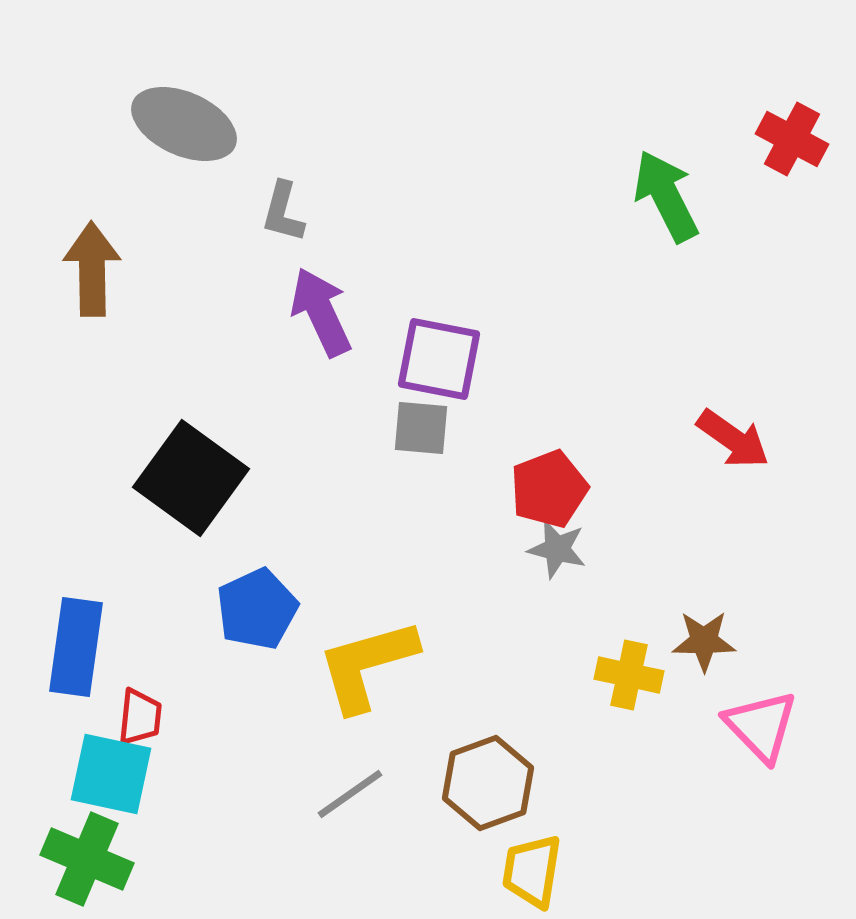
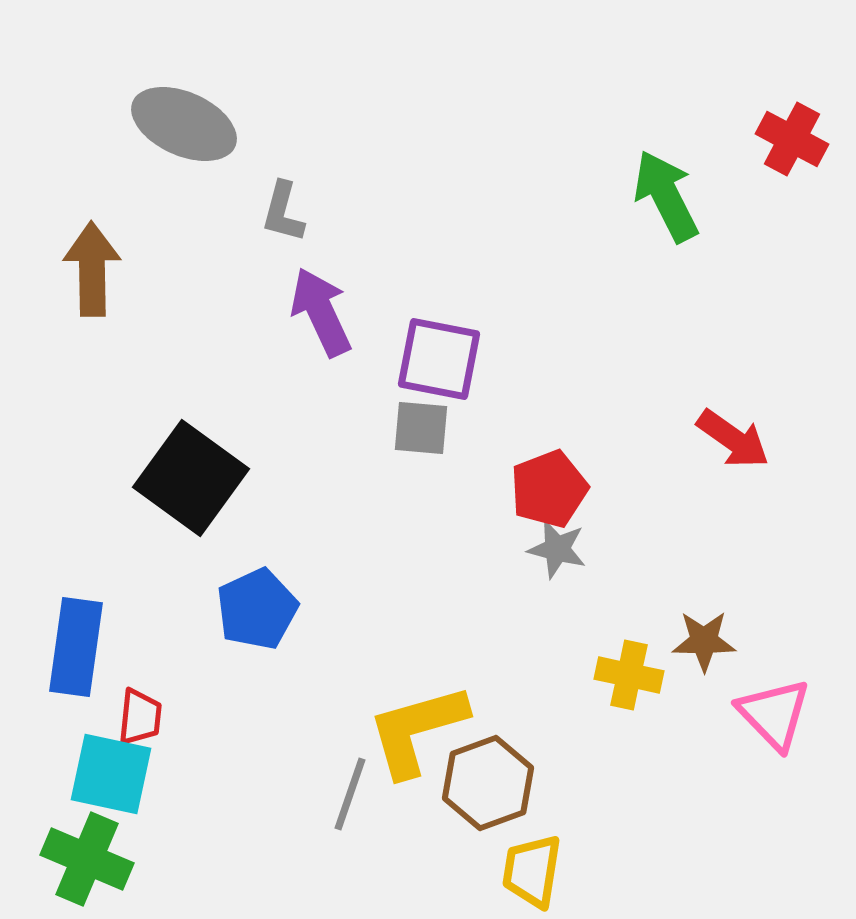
yellow L-shape: moved 50 px right, 65 px down
pink triangle: moved 13 px right, 12 px up
gray line: rotated 36 degrees counterclockwise
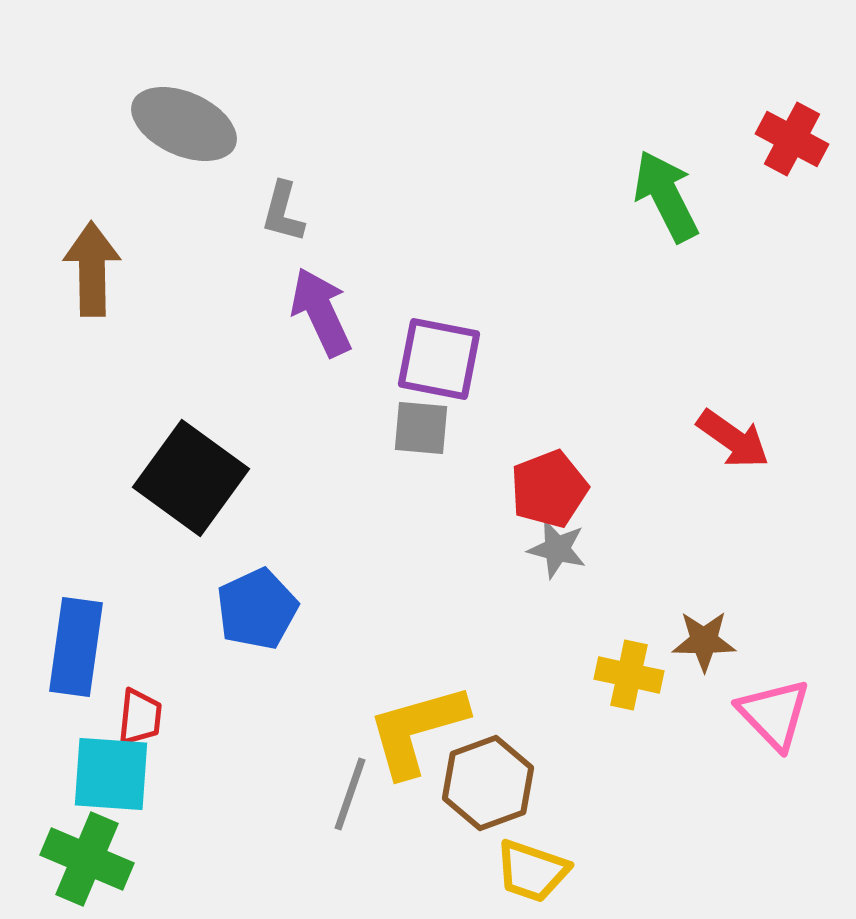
cyan square: rotated 8 degrees counterclockwise
yellow trapezoid: rotated 80 degrees counterclockwise
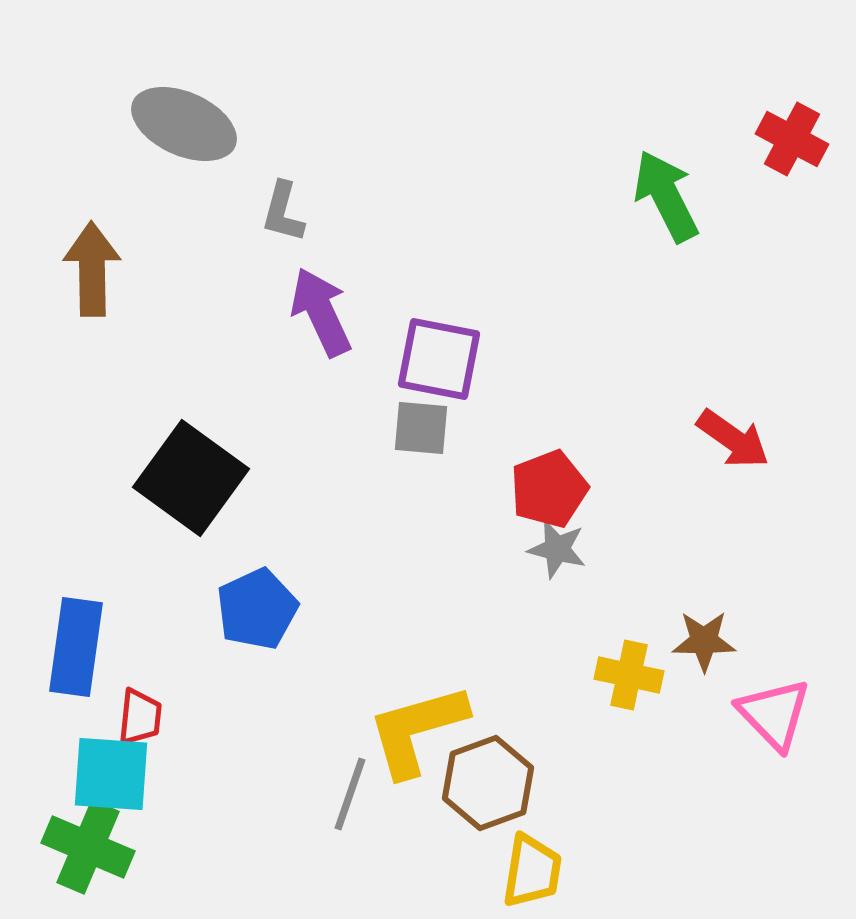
green cross: moved 1 px right, 12 px up
yellow trapezoid: rotated 100 degrees counterclockwise
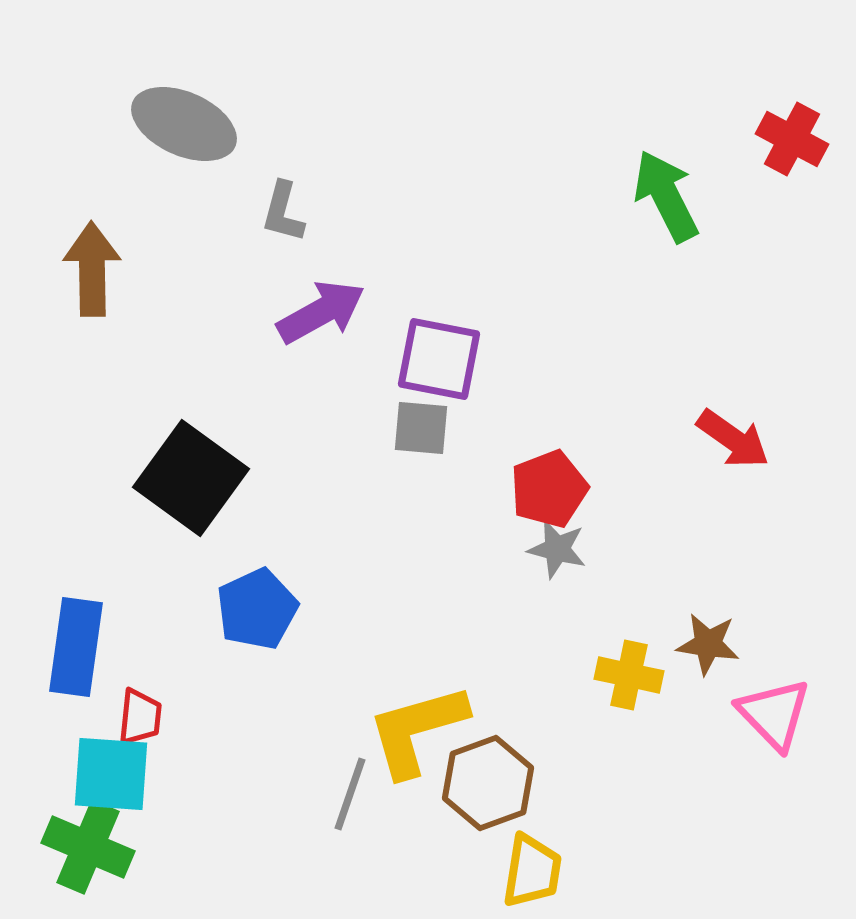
purple arrow: rotated 86 degrees clockwise
brown star: moved 4 px right, 3 px down; rotated 8 degrees clockwise
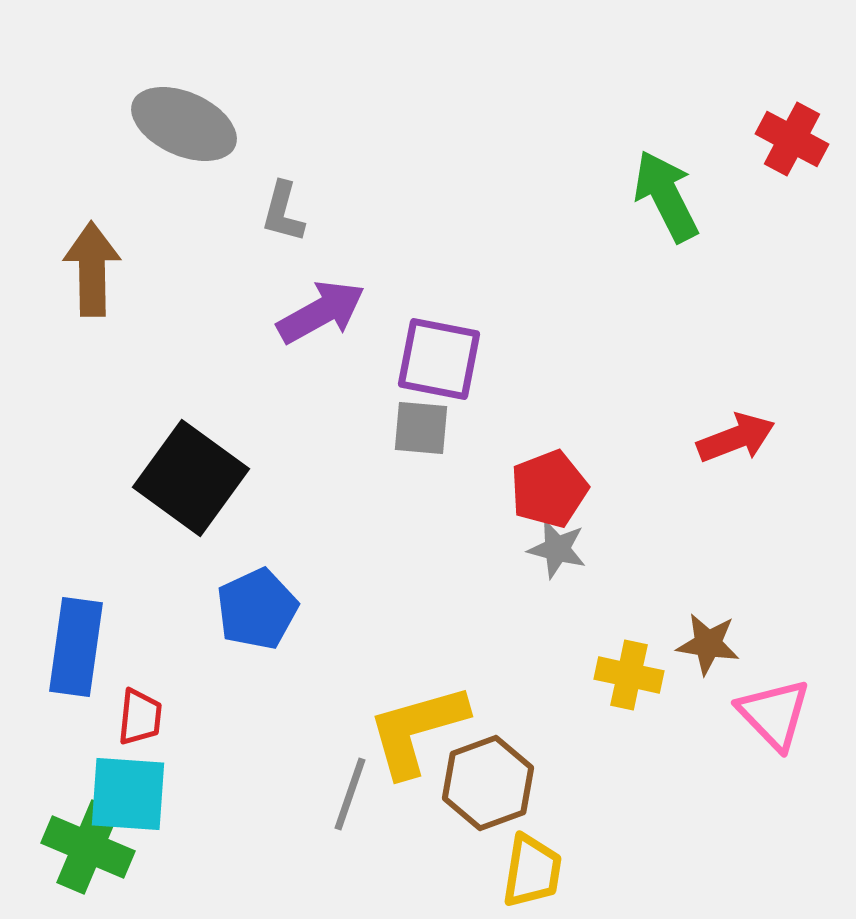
red arrow: moved 3 px right, 1 px up; rotated 56 degrees counterclockwise
cyan square: moved 17 px right, 20 px down
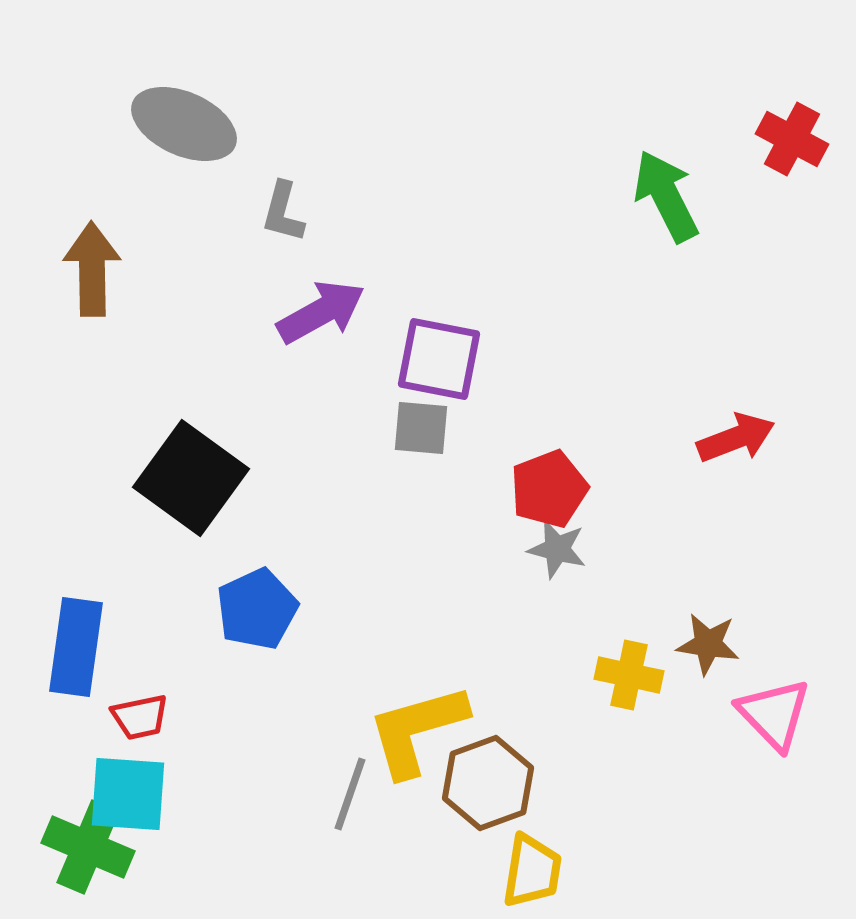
red trapezoid: rotated 72 degrees clockwise
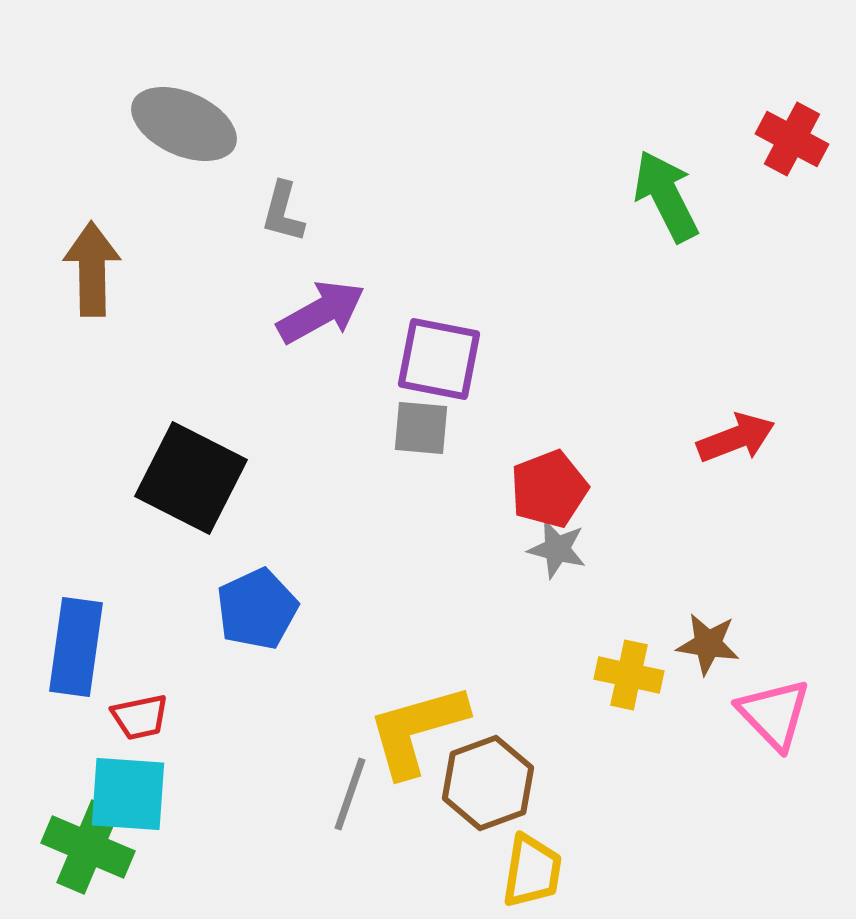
black square: rotated 9 degrees counterclockwise
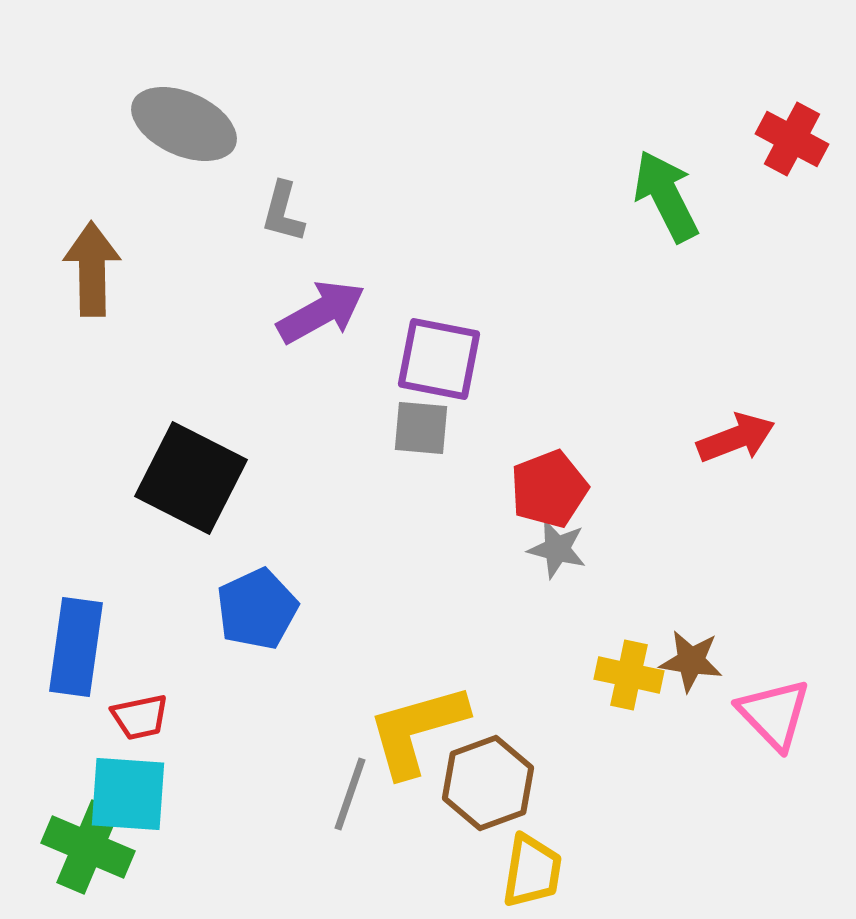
brown star: moved 17 px left, 17 px down
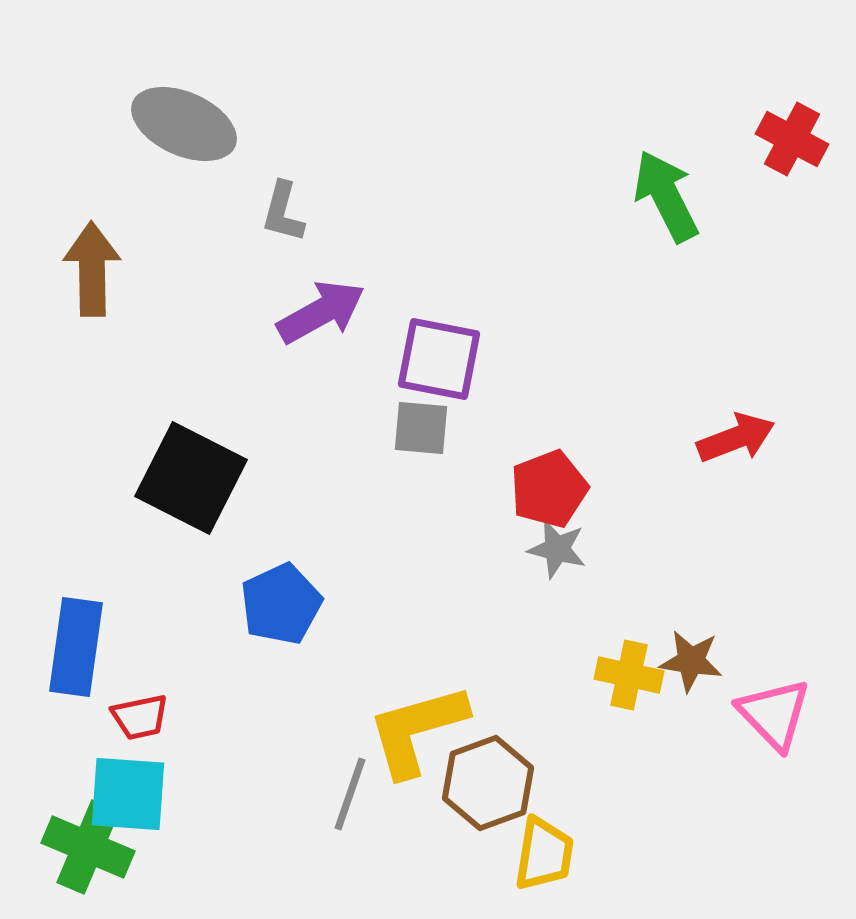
blue pentagon: moved 24 px right, 5 px up
yellow trapezoid: moved 12 px right, 17 px up
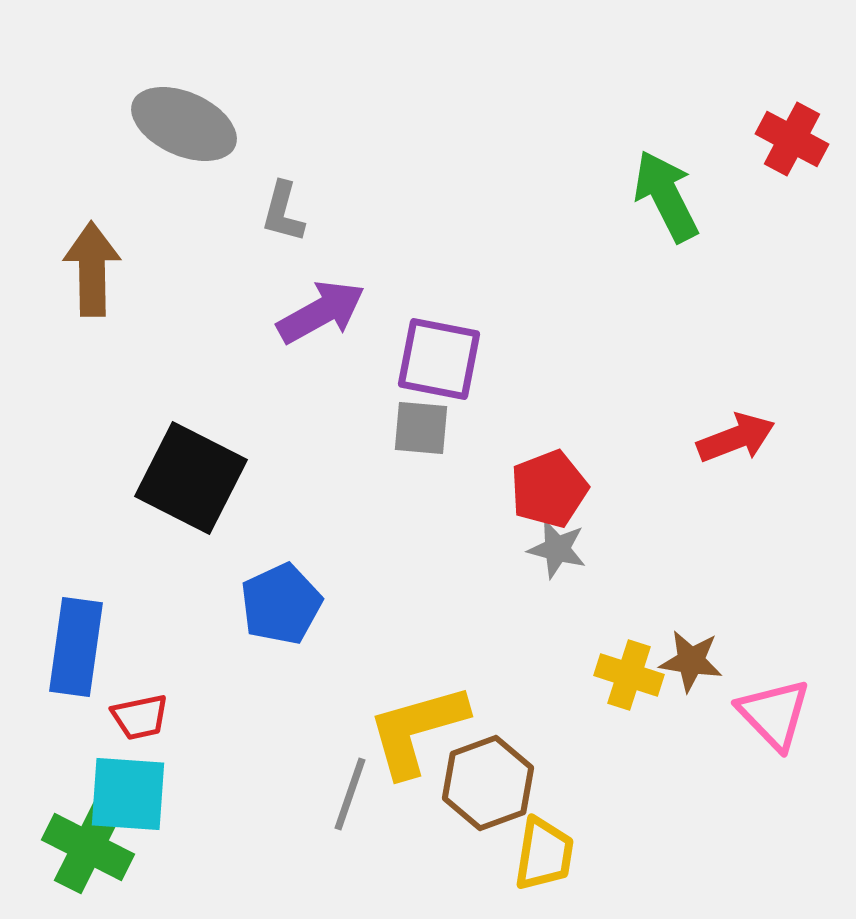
yellow cross: rotated 6 degrees clockwise
green cross: rotated 4 degrees clockwise
